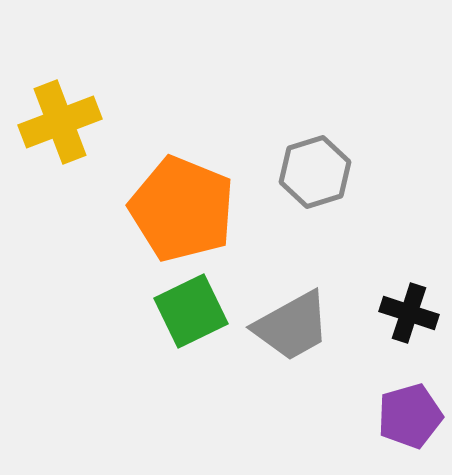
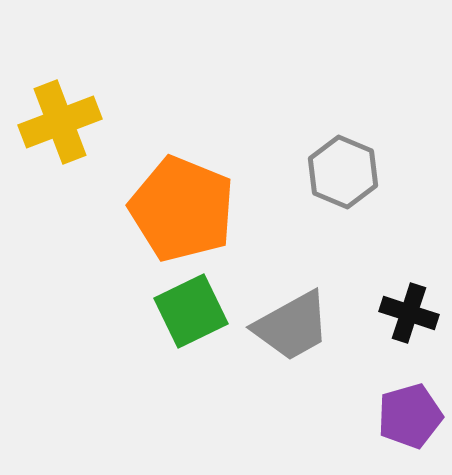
gray hexagon: moved 28 px right; rotated 20 degrees counterclockwise
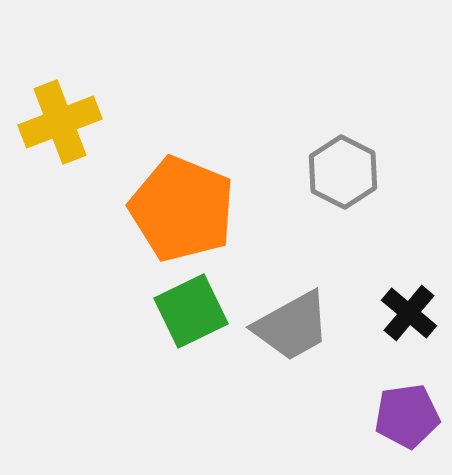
gray hexagon: rotated 4 degrees clockwise
black cross: rotated 22 degrees clockwise
purple pentagon: moved 3 px left; rotated 8 degrees clockwise
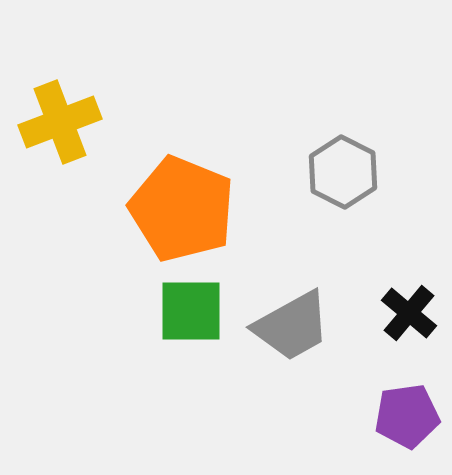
green square: rotated 26 degrees clockwise
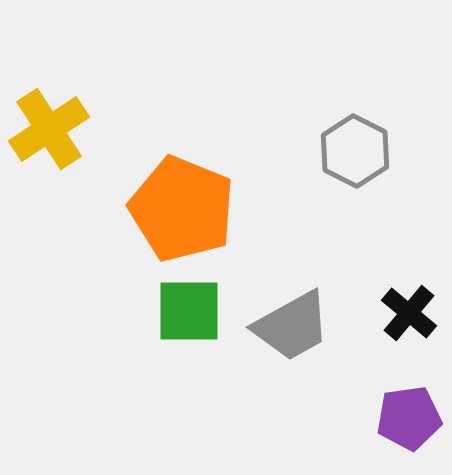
yellow cross: moved 11 px left, 7 px down; rotated 12 degrees counterclockwise
gray hexagon: moved 12 px right, 21 px up
green square: moved 2 px left
purple pentagon: moved 2 px right, 2 px down
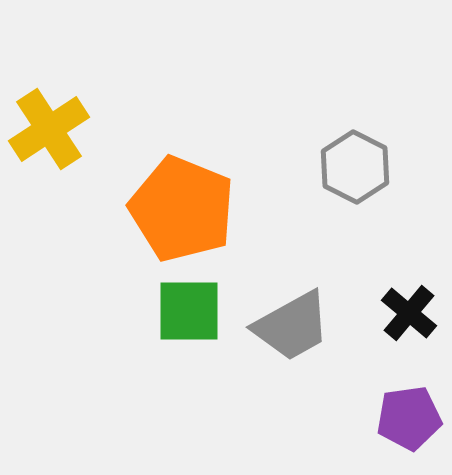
gray hexagon: moved 16 px down
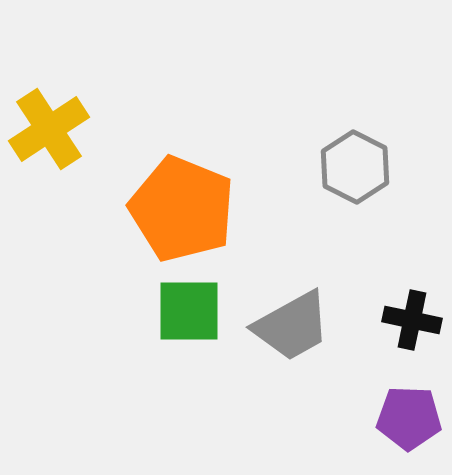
black cross: moved 3 px right, 7 px down; rotated 28 degrees counterclockwise
purple pentagon: rotated 10 degrees clockwise
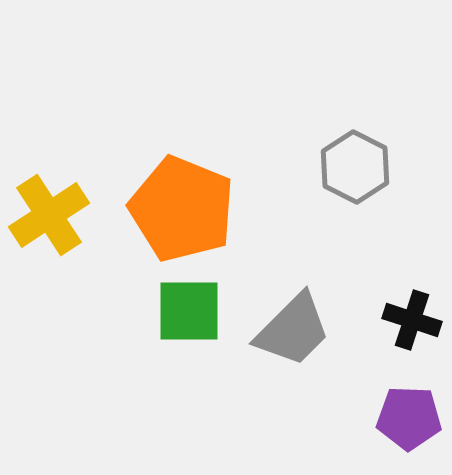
yellow cross: moved 86 px down
black cross: rotated 6 degrees clockwise
gray trapezoid: moved 1 px right, 4 px down; rotated 16 degrees counterclockwise
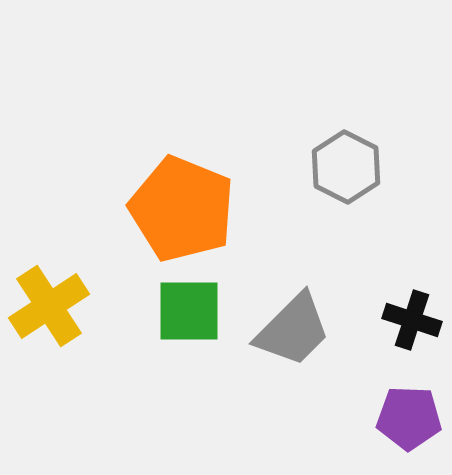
gray hexagon: moved 9 px left
yellow cross: moved 91 px down
